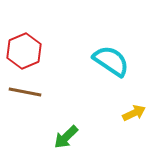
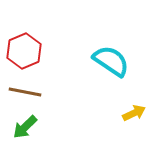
green arrow: moved 41 px left, 10 px up
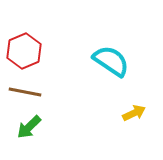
green arrow: moved 4 px right
